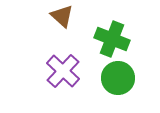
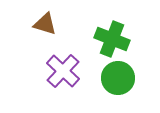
brown triangle: moved 17 px left, 8 px down; rotated 25 degrees counterclockwise
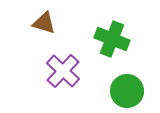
brown triangle: moved 1 px left, 1 px up
green circle: moved 9 px right, 13 px down
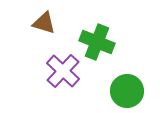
green cross: moved 15 px left, 3 px down
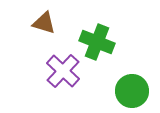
green circle: moved 5 px right
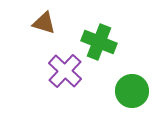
green cross: moved 2 px right
purple cross: moved 2 px right
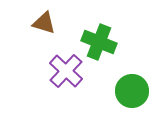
purple cross: moved 1 px right
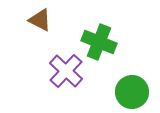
brown triangle: moved 4 px left, 3 px up; rotated 10 degrees clockwise
green circle: moved 1 px down
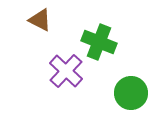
green circle: moved 1 px left, 1 px down
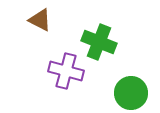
purple cross: rotated 28 degrees counterclockwise
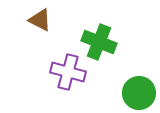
purple cross: moved 2 px right, 1 px down
green circle: moved 8 px right
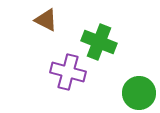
brown triangle: moved 6 px right
